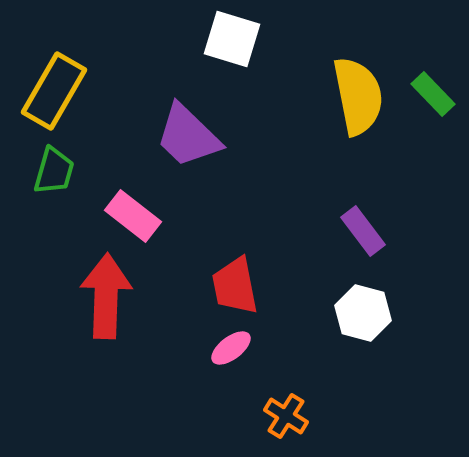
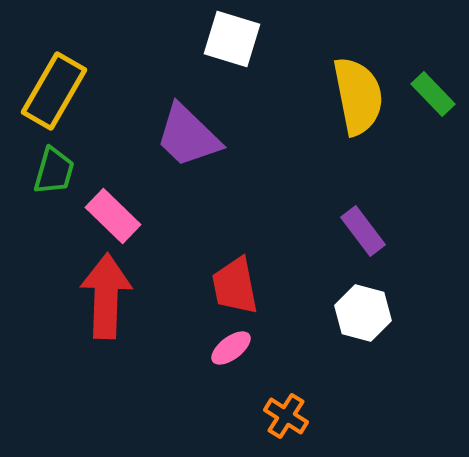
pink rectangle: moved 20 px left; rotated 6 degrees clockwise
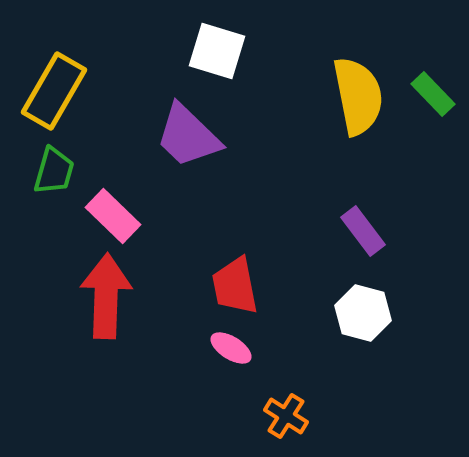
white square: moved 15 px left, 12 px down
pink ellipse: rotated 69 degrees clockwise
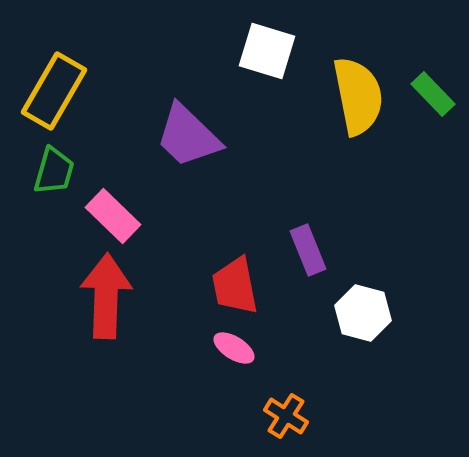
white square: moved 50 px right
purple rectangle: moved 55 px left, 19 px down; rotated 15 degrees clockwise
pink ellipse: moved 3 px right
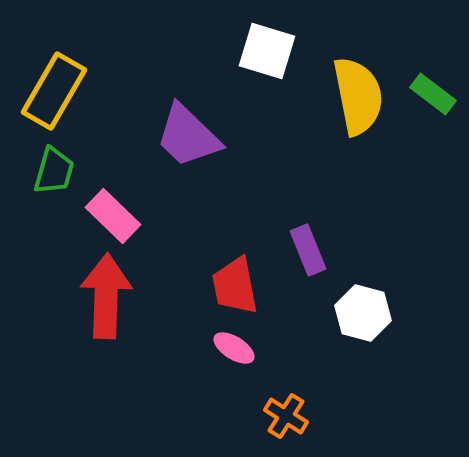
green rectangle: rotated 9 degrees counterclockwise
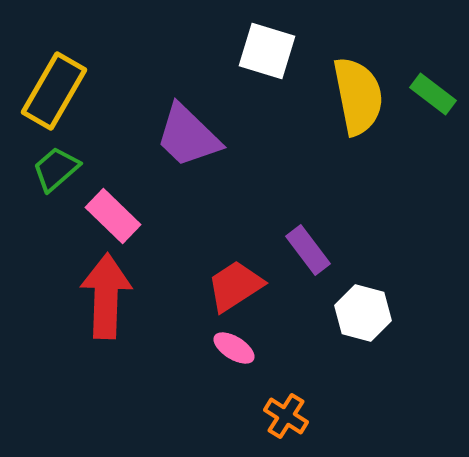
green trapezoid: moved 2 px right, 2 px up; rotated 147 degrees counterclockwise
purple rectangle: rotated 15 degrees counterclockwise
red trapezoid: rotated 68 degrees clockwise
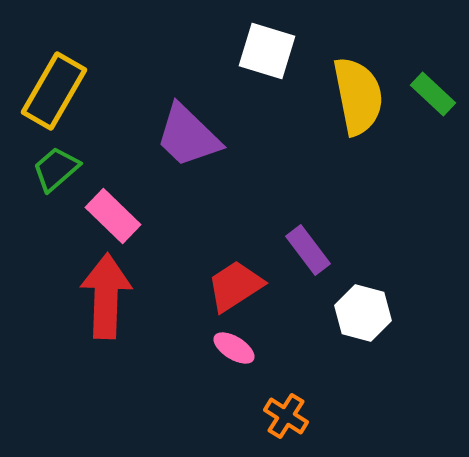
green rectangle: rotated 6 degrees clockwise
